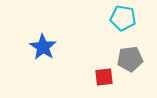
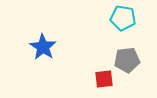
gray pentagon: moved 3 px left, 1 px down
red square: moved 2 px down
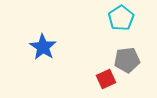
cyan pentagon: moved 2 px left; rotated 30 degrees clockwise
red square: moved 2 px right; rotated 18 degrees counterclockwise
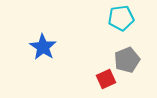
cyan pentagon: rotated 25 degrees clockwise
gray pentagon: rotated 15 degrees counterclockwise
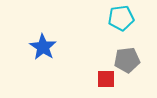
gray pentagon: rotated 15 degrees clockwise
red square: rotated 24 degrees clockwise
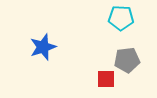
cyan pentagon: rotated 10 degrees clockwise
blue star: rotated 20 degrees clockwise
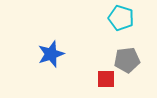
cyan pentagon: rotated 15 degrees clockwise
blue star: moved 8 px right, 7 px down
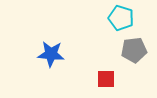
blue star: rotated 24 degrees clockwise
gray pentagon: moved 7 px right, 10 px up
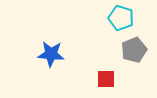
gray pentagon: rotated 15 degrees counterclockwise
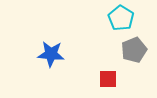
cyan pentagon: rotated 15 degrees clockwise
red square: moved 2 px right
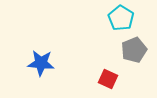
blue star: moved 10 px left, 9 px down
red square: rotated 24 degrees clockwise
